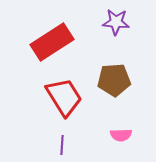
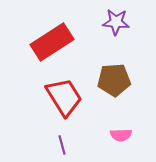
purple line: rotated 18 degrees counterclockwise
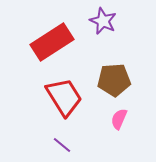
purple star: moved 13 px left, 1 px up; rotated 20 degrees clockwise
pink semicircle: moved 2 px left, 16 px up; rotated 115 degrees clockwise
purple line: rotated 36 degrees counterclockwise
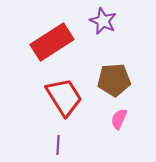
purple line: moved 4 px left; rotated 54 degrees clockwise
